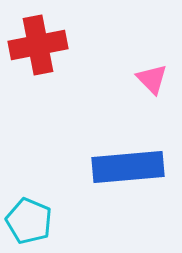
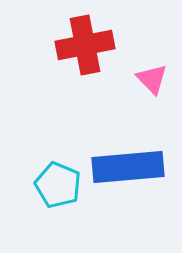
red cross: moved 47 px right
cyan pentagon: moved 29 px right, 36 px up
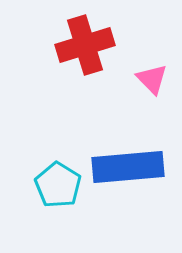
red cross: rotated 6 degrees counterclockwise
cyan pentagon: rotated 9 degrees clockwise
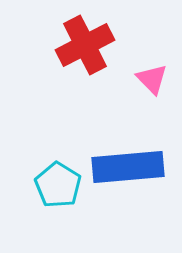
red cross: rotated 10 degrees counterclockwise
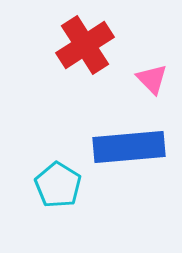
red cross: rotated 6 degrees counterclockwise
blue rectangle: moved 1 px right, 20 px up
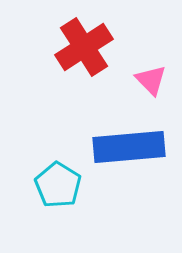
red cross: moved 1 px left, 2 px down
pink triangle: moved 1 px left, 1 px down
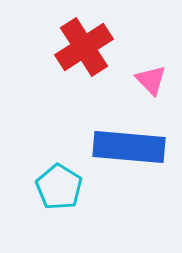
blue rectangle: rotated 10 degrees clockwise
cyan pentagon: moved 1 px right, 2 px down
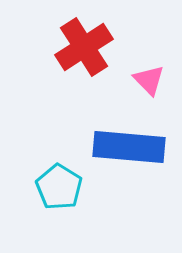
pink triangle: moved 2 px left
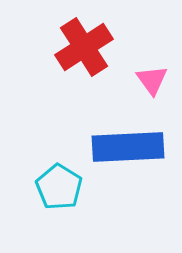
pink triangle: moved 3 px right; rotated 8 degrees clockwise
blue rectangle: moved 1 px left; rotated 8 degrees counterclockwise
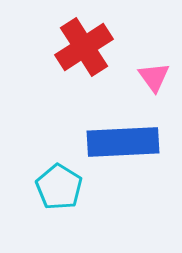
pink triangle: moved 2 px right, 3 px up
blue rectangle: moved 5 px left, 5 px up
